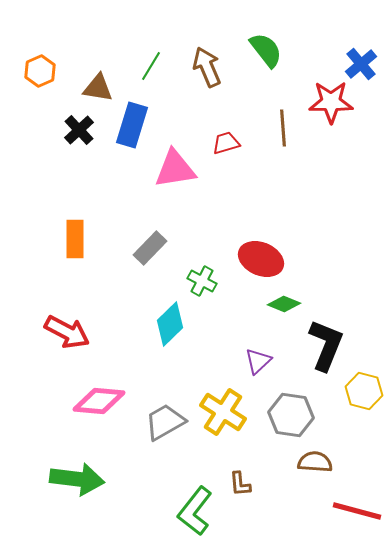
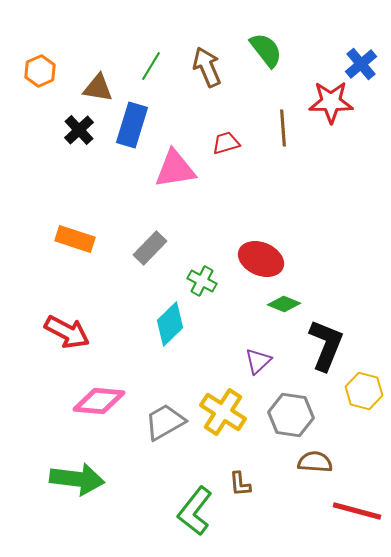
orange rectangle: rotated 72 degrees counterclockwise
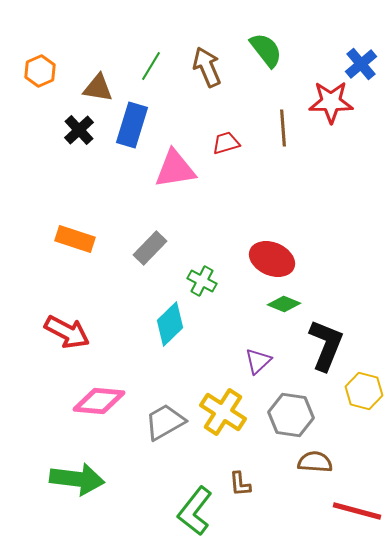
red ellipse: moved 11 px right
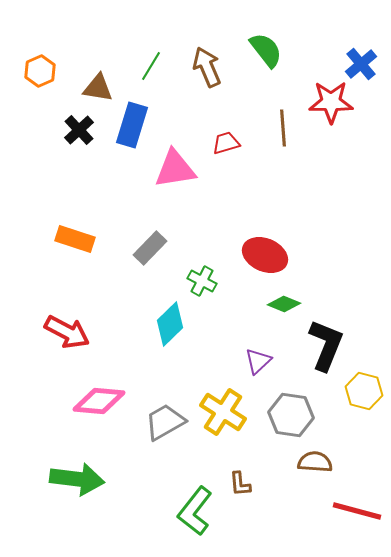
red ellipse: moved 7 px left, 4 px up
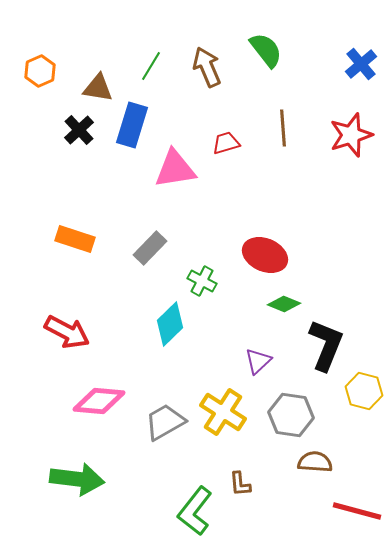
red star: moved 20 px right, 33 px down; rotated 18 degrees counterclockwise
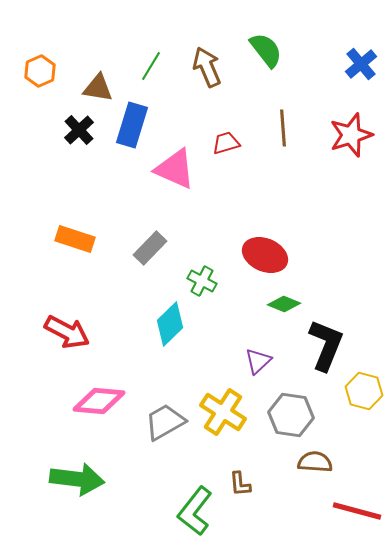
pink triangle: rotated 33 degrees clockwise
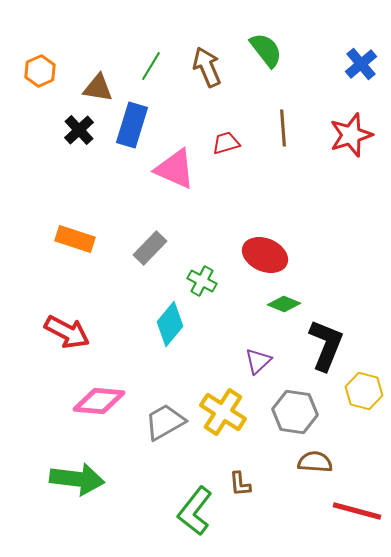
cyan diamond: rotated 6 degrees counterclockwise
gray hexagon: moved 4 px right, 3 px up
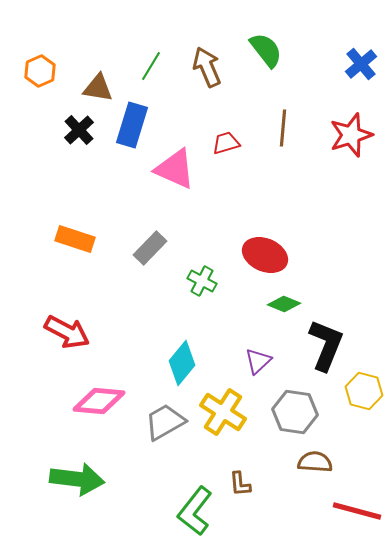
brown line: rotated 9 degrees clockwise
cyan diamond: moved 12 px right, 39 px down
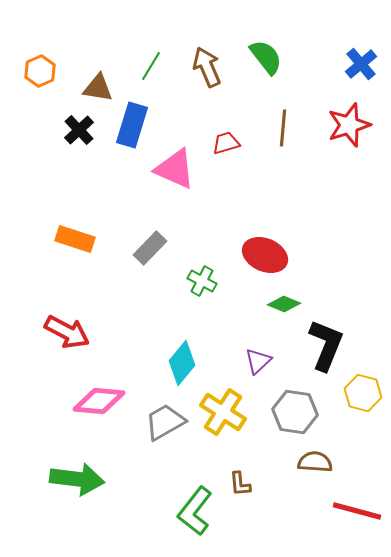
green semicircle: moved 7 px down
red star: moved 2 px left, 10 px up
yellow hexagon: moved 1 px left, 2 px down
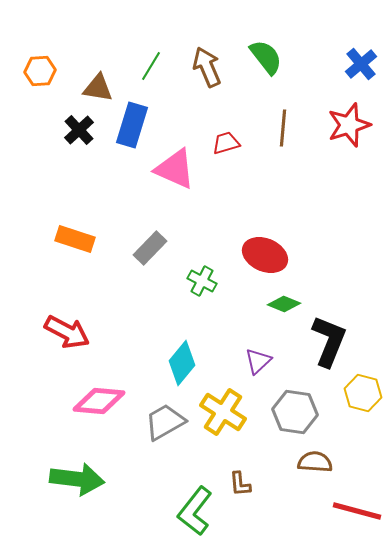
orange hexagon: rotated 20 degrees clockwise
black L-shape: moved 3 px right, 4 px up
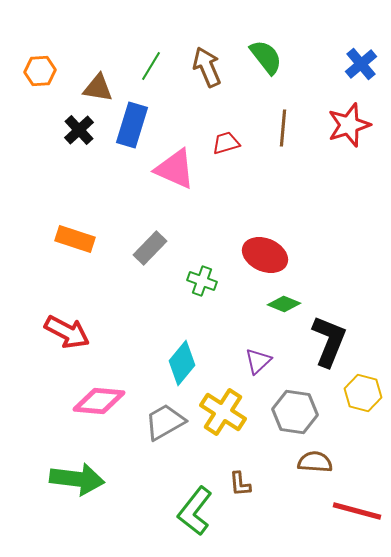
green cross: rotated 8 degrees counterclockwise
